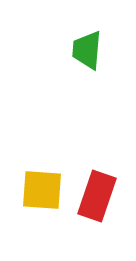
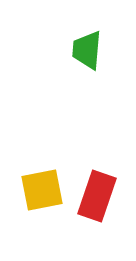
yellow square: rotated 15 degrees counterclockwise
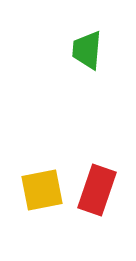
red rectangle: moved 6 px up
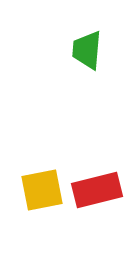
red rectangle: rotated 57 degrees clockwise
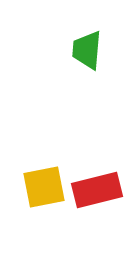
yellow square: moved 2 px right, 3 px up
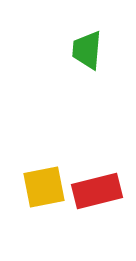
red rectangle: moved 1 px down
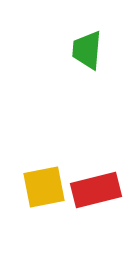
red rectangle: moved 1 px left, 1 px up
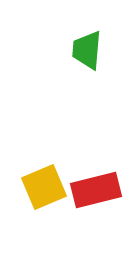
yellow square: rotated 12 degrees counterclockwise
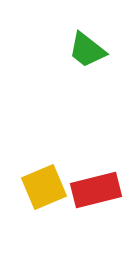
green trapezoid: rotated 57 degrees counterclockwise
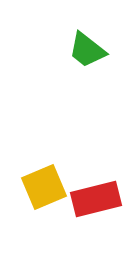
red rectangle: moved 9 px down
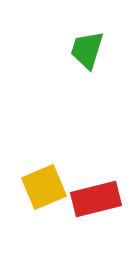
green trapezoid: rotated 69 degrees clockwise
